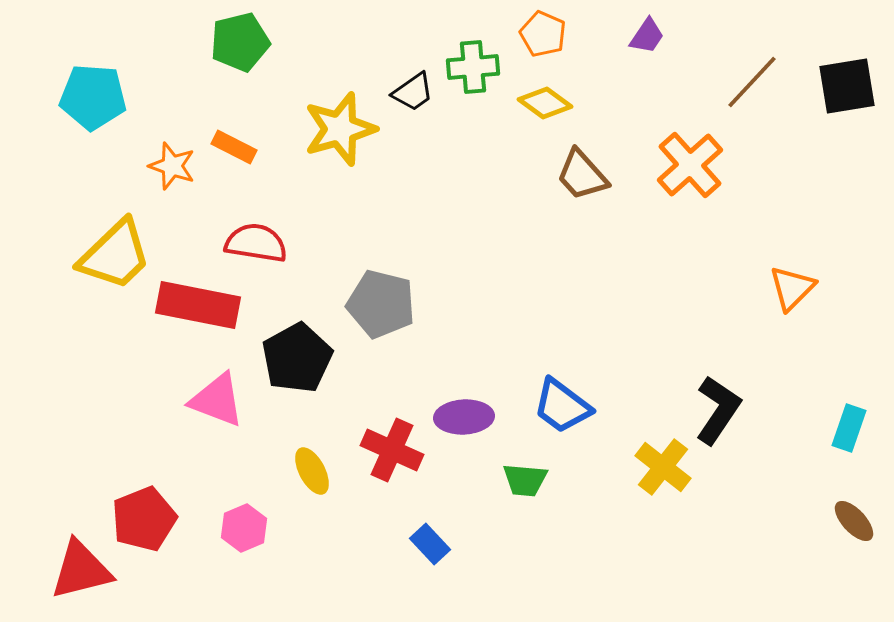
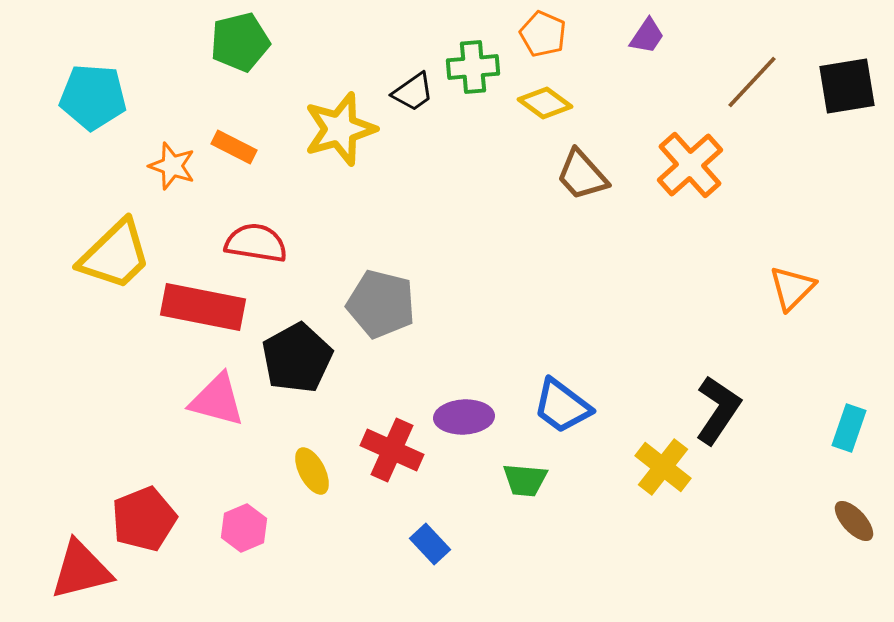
red rectangle: moved 5 px right, 2 px down
pink triangle: rotated 6 degrees counterclockwise
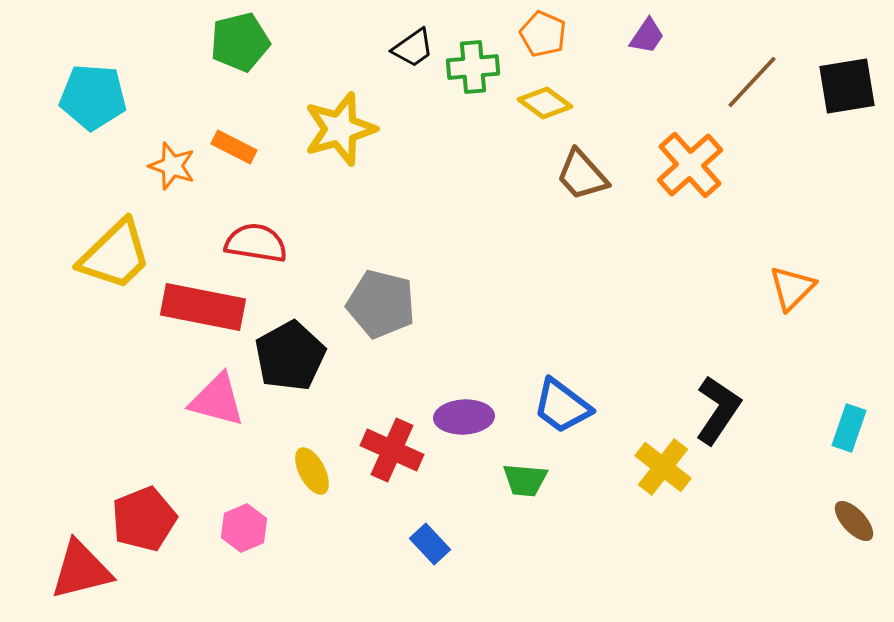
black trapezoid: moved 44 px up
black pentagon: moved 7 px left, 2 px up
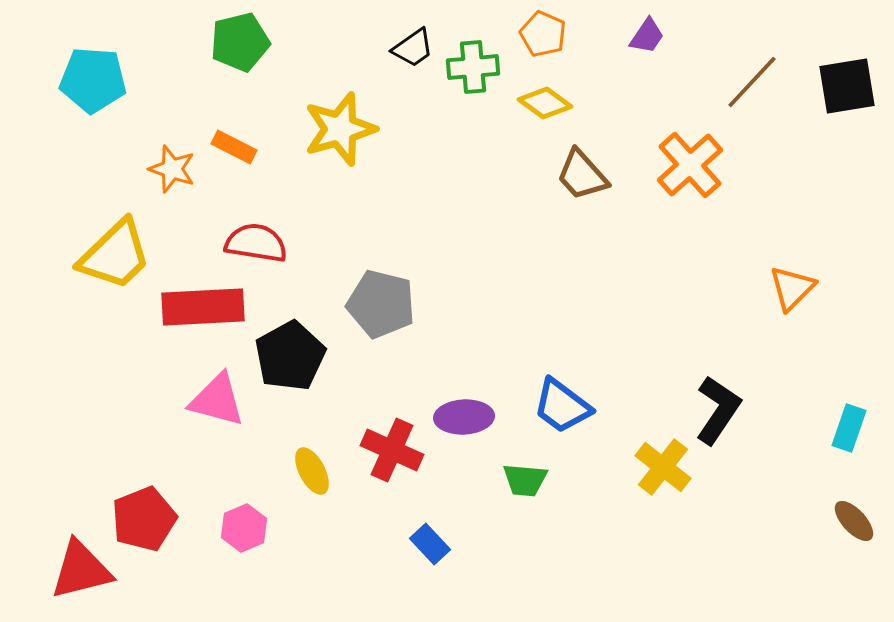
cyan pentagon: moved 17 px up
orange star: moved 3 px down
red rectangle: rotated 14 degrees counterclockwise
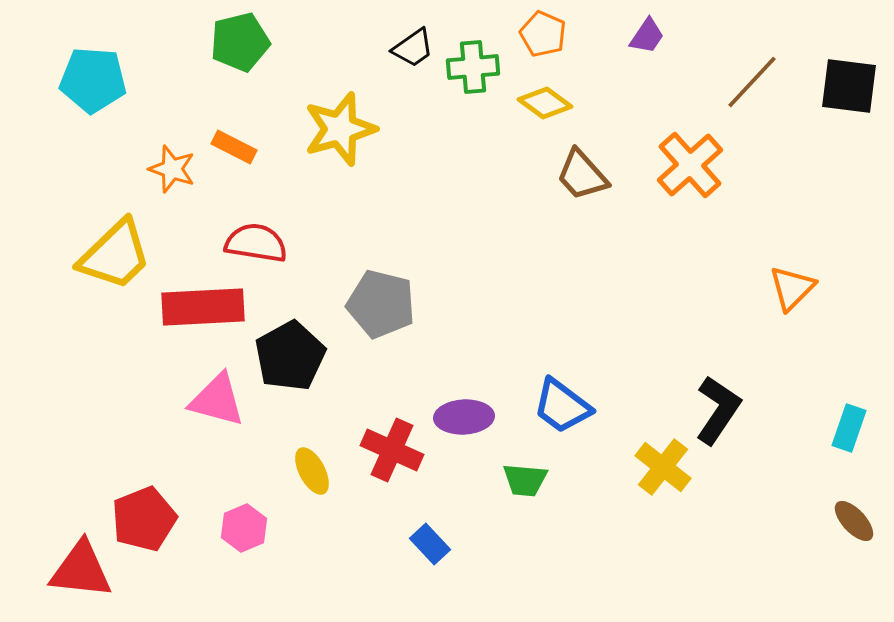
black square: moved 2 px right; rotated 16 degrees clockwise
red triangle: rotated 20 degrees clockwise
